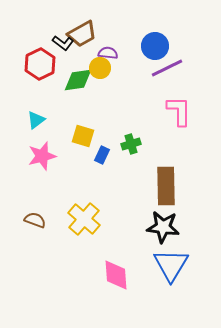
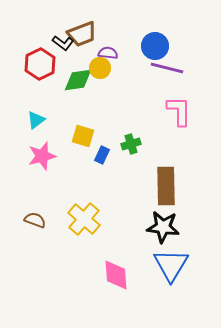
brown trapezoid: rotated 8 degrees clockwise
purple line: rotated 40 degrees clockwise
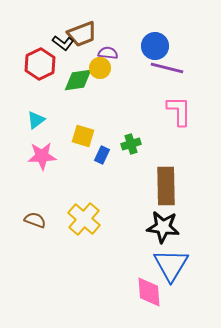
pink star: rotated 12 degrees clockwise
pink diamond: moved 33 px right, 17 px down
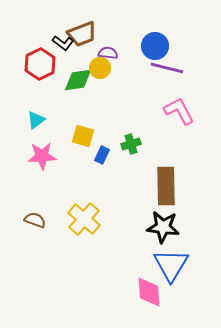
pink L-shape: rotated 28 degrees counterclockwise
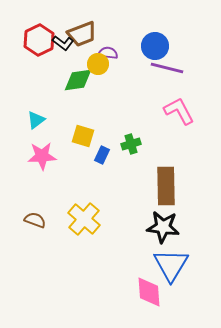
red hexagon: moved 1 px left, 24 px up
yellow circle: moved 2 px left, 4 px up
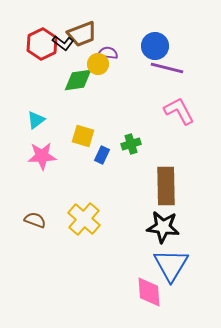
red hexagon: moved 3 px right, 4 px down
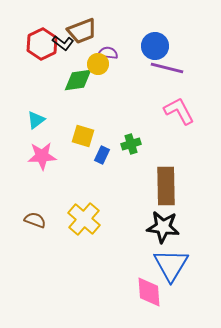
brown trapezoid: moved 3 px up
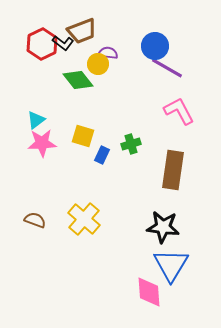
purple line: rotated 16 degrees clockwise
green diamond: rotated 60 degrees clockwise
pink star: moved 13 px up
brown rectangle: moved 7 px right, 16 px up; rotated 9 degrees clockwise
